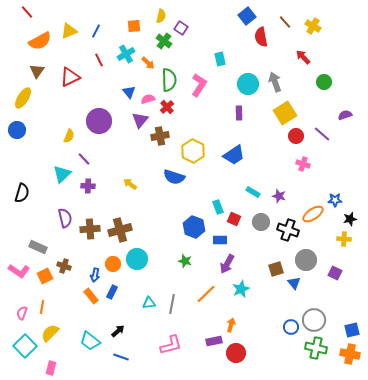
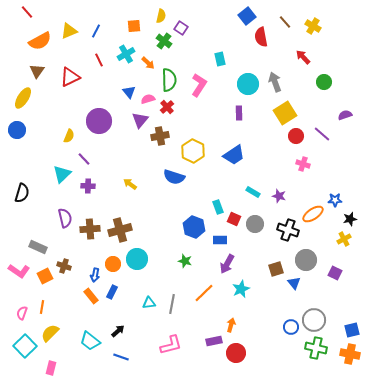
gray circle at (261, 222): moved 6 px left, 2 px down
yellow cross at (344, 239): rotated 32 degrees counterclockwise
orange line at (206, 294): moved 2 px left, 1 px up
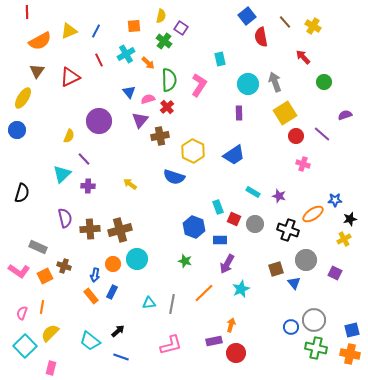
red line at (27, 12): rotated 40 degrees clockwise
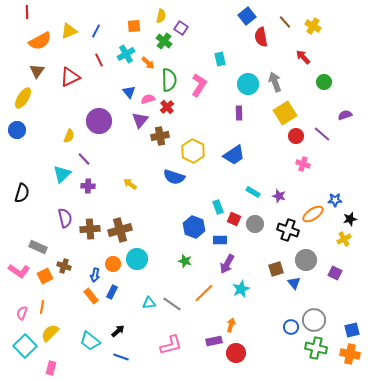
gray line at (172, 304): rotated 66 degrees counterclockwise
